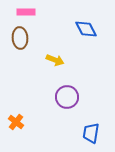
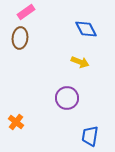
pink rectangle: rotated 36 degrees counterclockwise
brown ellipse: rotated 10 degrees clockwise
yellow arrow: moved 25 px right, 2 px down
purple circle: moved 1 px down
blue trapezoid: moved 1 px left, 3 px down
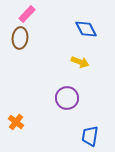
pink rectangle: moved 1 px right, 2 px down; rotated 12 degrees counterclockwise
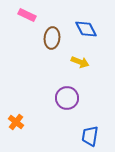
pink rectangle: moved 1 px down; rotated 72 degrees clockwise
brown ellipse: moved 32 px right
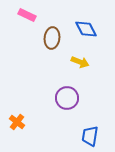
orange cross: moved 1 px right
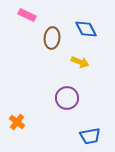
blue trapezoid: rotated 110 degrees counterclockwise
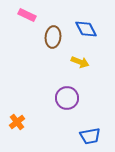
brown ellipse: moved 1 px right, 1 px up
orange cross: rotated 14 degrees clockwise
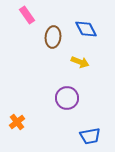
pink rectangle: rotated 30 degrees clockwise
